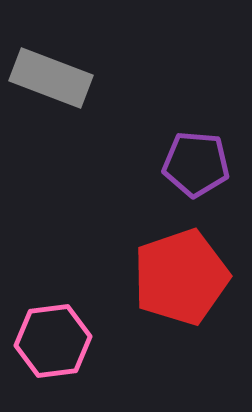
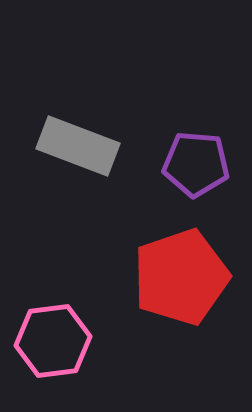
gray rectangle: moved 27 px right, 68 px down
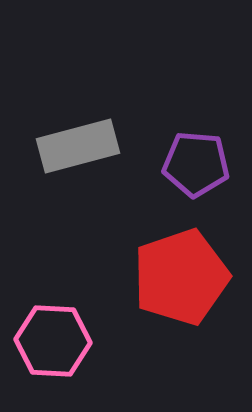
gray rectangle: rotated 36 degrees counterclockwise
pink hexagon: rotated 10 degrees clockwise
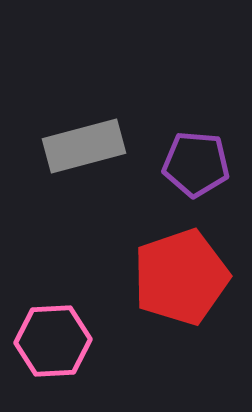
gray rectangle: moved 6 px right
pink hexagon: rotated 6 degrees counterclockwise
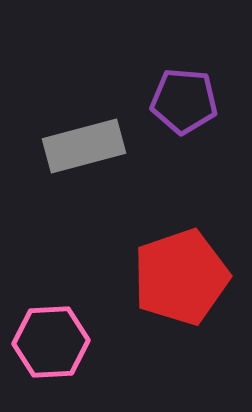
purple pentagon: moved 12 px left, 63 px up
pink hexagon: moved 2 px left, 1 px down
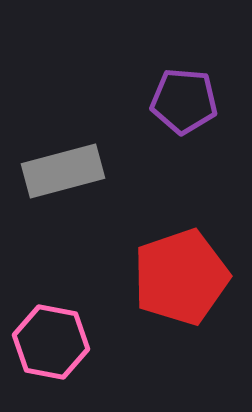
gray rectangle: moved 21 px left, 25 px down
pink hexagon: rotated 14 degrees clockwise
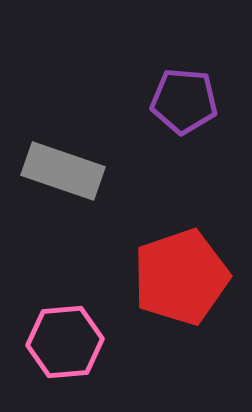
gray rectangle: rotated 34 degrees clockwise
pink hexagon: moved 14 px right; rotated 16 degrees counterclockwise
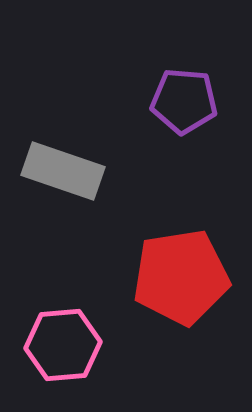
red pentagon: rotated 10 degrees clockwise
pink hexagon: moved 2 px left, 3 px down
